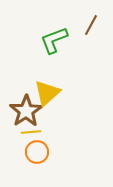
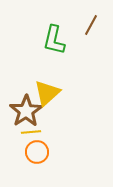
green L-shape: rotated 56 degrees counterclockwise
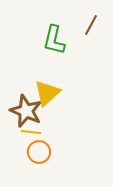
brown star: rotated 16 degrees counterclockwise
yellow line: rotated 12 degrees clockwise
orange circle: moved 2 px right
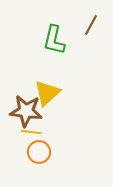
brown star: rotated 16 degrees counterclockwise
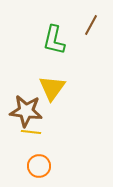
yellow triangle: moved 5 px right, 5 px up; rotated 12 degrees counterclockwise
orange circle: moved 14 px down
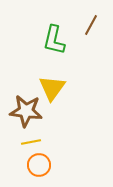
yellow line: moved 10 px down; rotated 18 degrees counterclockwise
orange circle: moved 1 px up
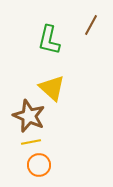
green L-shape: moved 5 px left
yellow triangle: rotated 24 degrees counterclockwise
brown star: moved 3 px right, 5 px down; rotated 16 degrees clockwise
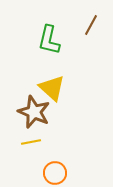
brown star: moved 5 px right, 4 px up
orange circle: moved 16 px right, 8 px down
